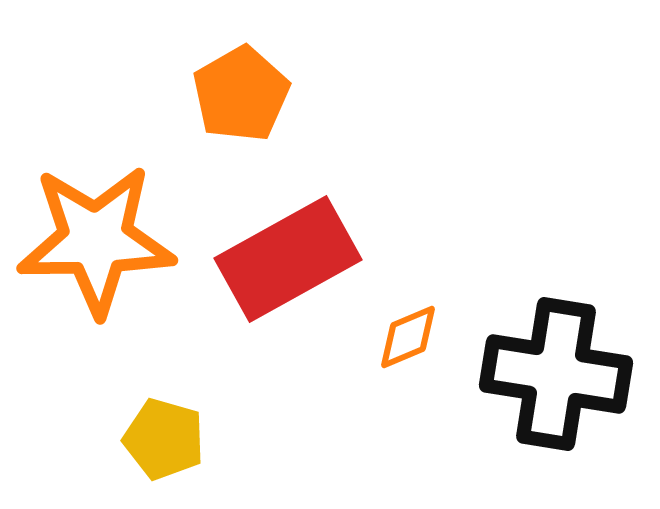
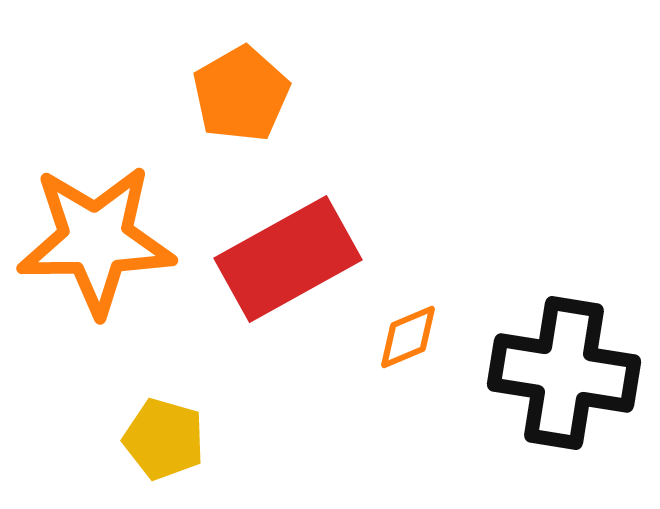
black cross: moved 8 px right, 1 px up
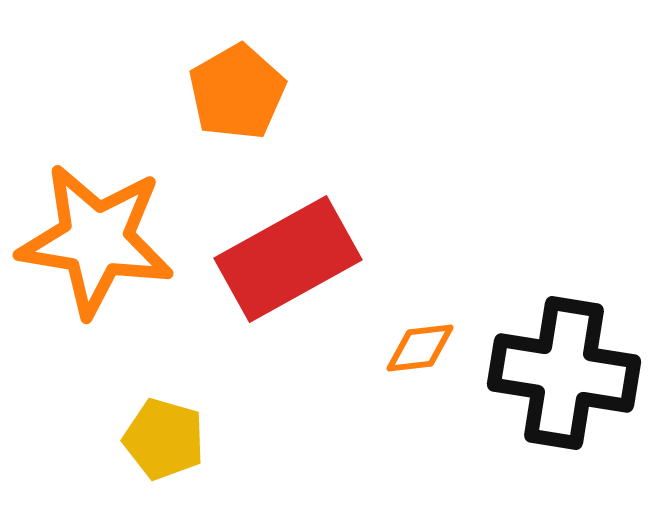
orange pentagon: moved 4 px left, 2 px up
orange star: rotated 10 degrees clockwise
orange diamond: moved 12 px right, 11 px down; rotated 16 degrees clockwise
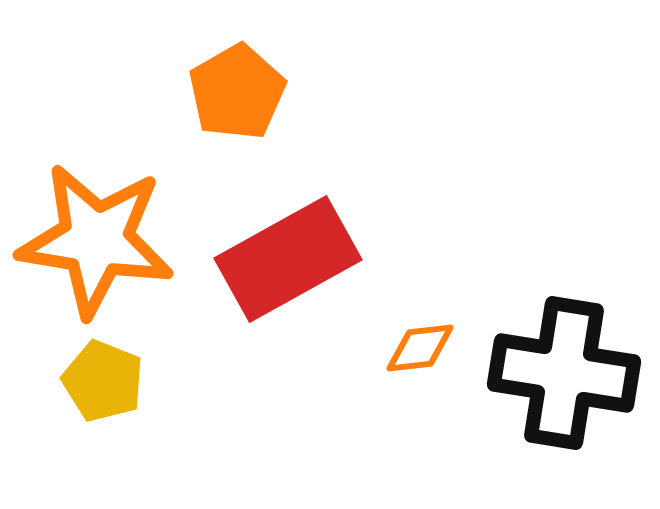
yellow pentagon: moved 61 px left, 58 px up; rotated 6 degrees clockwise
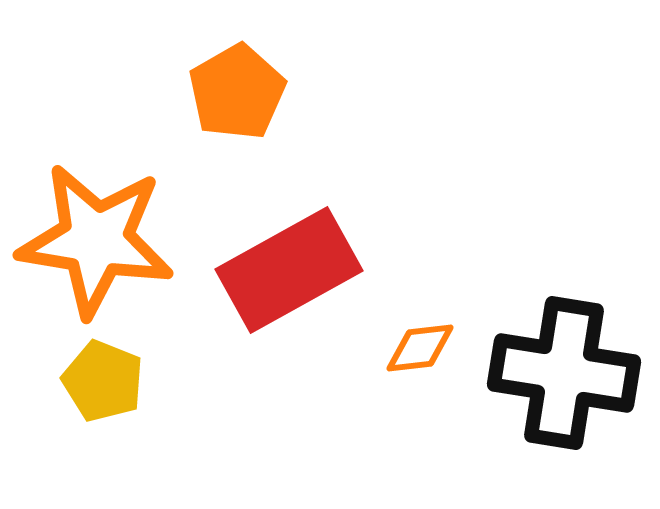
red rectangle: moved 1 px right, 11 px down
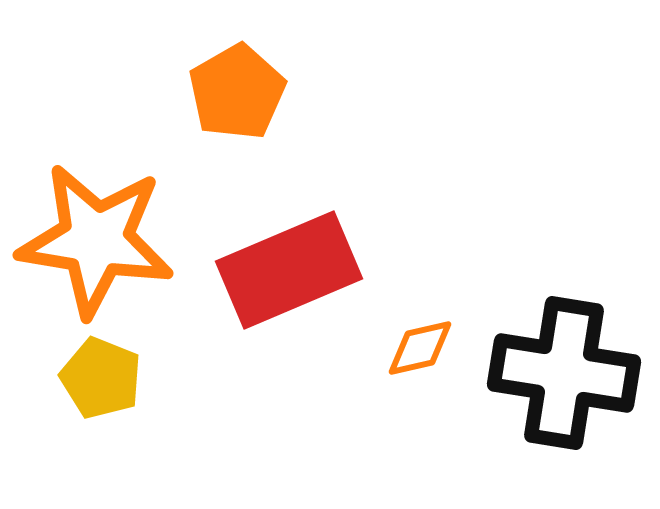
red rectangle: rotated 6 degrees clockwise
orange diamond: rotated 6 degrees counterclockwise
yellow pentagon: moved 2 px left, 3 px up
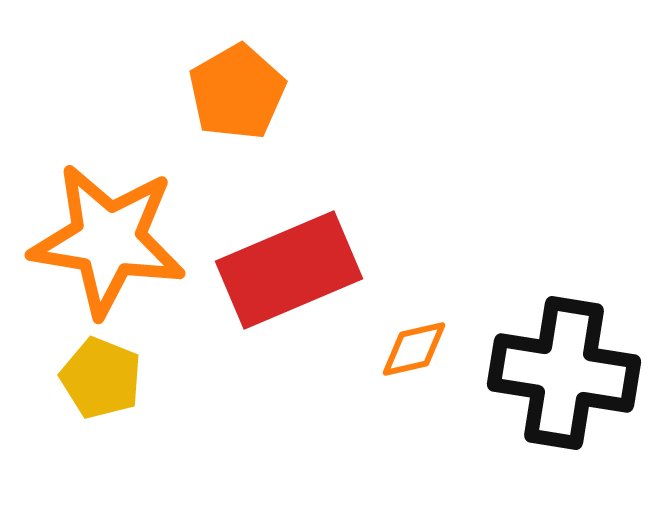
orange star: moved 12 px right
orange diamond: moved 6 px left, 1 px down
